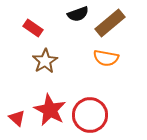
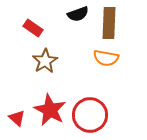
brown rectangle: moved 1 px left; rotated 48 degrees counterclockwise
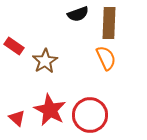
red rectangle: moved 19 px left, 18 px down
orange semicircle: rotated 125 degrees counterclockwise
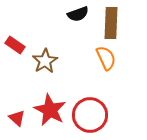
brown rectangle: moved 2 px right
red rectangle: moved 1 px right, 1 px up
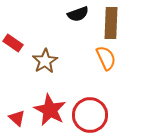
red rectangle: moved 2 px left, 2 px up
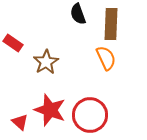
black semicircle: rotated 90 degrees clockwise
brown rectangle: moved 1 px down
brown star: moved 1 px right, 1 px down
red star: rotated 8 degrees counterclockwise
red triangle: moved 3 px right, 4 px down
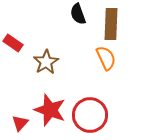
red triangle: moved 1 px down; rotated 30 degrees clockwise
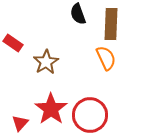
red star: moved 1 px right, 1 px up; rotated 16 degrees clockwise
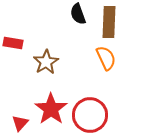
brown rectangle: moved 2 px left, 2 px up
red rectangle: rotated 24 degrees counterclockwise
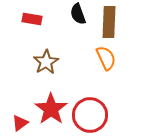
red rectangle: moved 19 px right, 24 px up
red triangle: rotated 12 degrees clockwise
